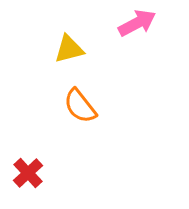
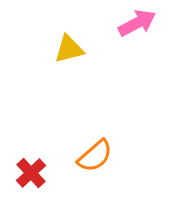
orange semicircle: moved 15 px right, 50 px down; rotated 93 degrees counterclockwise
red cross: moved 3 px right
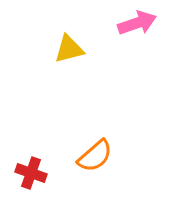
pink arrow: rotated 9 degrees clockwise
red cross: rotated 28 degrees counterclockwise
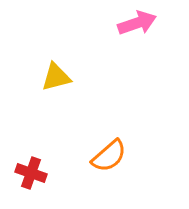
yellow triangle: moved 13 px left, 28 px down
orange semicircle: moved 14 px right
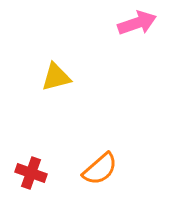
orange semicircle: moved 9 px left, 13 px down
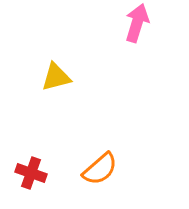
pink arrow: rotated 54 degrees counterclockwise
